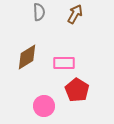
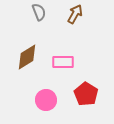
gray semicircle: rotated 18 degrees counterclockwise
pink rectangle: moved 1 px left, 1 px up
red pentagon: moved 9 px right, 4 px down
pink circle: moved 2 px right, 6 px up
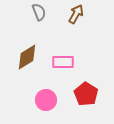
brown arrow: moved 1 px right
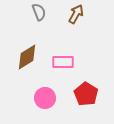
pink circle: moved 1 px left, 2 px up
